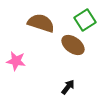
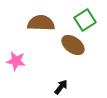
brown semicircle: rotated 16 degrees counterclockwise
black arrow: moved 7 px left
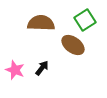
pink star: moved 1 px left, 9 px down; rotated 12 degrees clockwise
black arrow: moved 19 px left, 19 px up
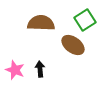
black arrow: moved 2 px left, 1 px down; rotated 42 degrees counterclockwise
